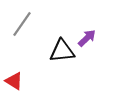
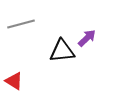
gray line: moved 1 px left; rotated 40 degrees clockwise
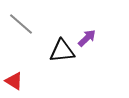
gray line: rotated 56 degrees clockwise
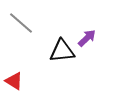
gray line: moved 1 px up
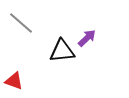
red triangle: rotated 12 degrees counterclockwise
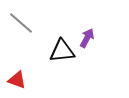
purple arrow: rotated 18 degrees counterclockwise
red triangle: moved 3 px right, 1 px up
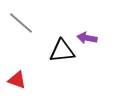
purple arrow: rotated 108 degrees counterclockwise
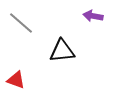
purple arrow: moved 6 px right, 22 px up
red triangle: moved 1 px left
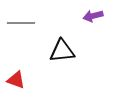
purple arrow: rotated 24 degrees counterclockwise
gray line: rotated 40 degrees counterclockwise
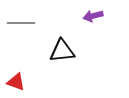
red triangle: moved 2 px down
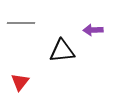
purple arrow: moved 14 px down; rotated 12 degrees clockwise
red triangle: moved 4 px right; rotated 48 degrees clockwise
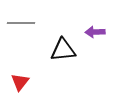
purple arrow: moved 2 px right, 2 px down
black triangle: moved 1 px right, 1 px up
